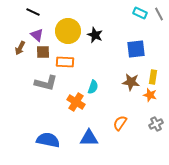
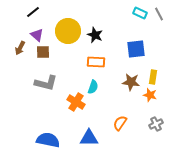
black line: rotated 64 degrees counterclockwise
orange rectangle: moved 31 px right
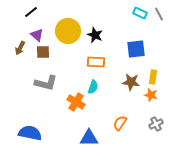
black line: moved 2 px left
orange star: moved 1 px right
blue semicircle: moved 18 px left, 7 px up
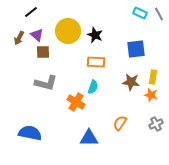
brown arrow: moved 1 px left, 10 px up
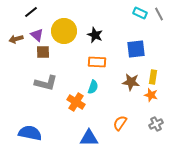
yellow circle: moved 4 px left
brown arrow: moved 3 px left, 1 px down; rotated 48 degrees clockwise
orange rectangle: moved 1 px right
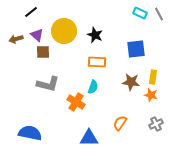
gray L-shape: moved 2 px right, 1 px down
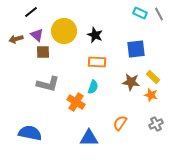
yellow rectangle: rotated 56 degrees counterclockwise
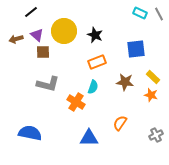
orange rectangle: rotated 24 degrees counterclockwise
brown star: moved 6 px left
gray cross: moved 11 px down
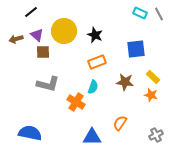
blue triangle: moved 3 px right, 1 px up
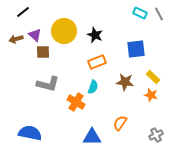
black line: moved 8 px left
purple triangle: moved 2 px left
